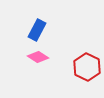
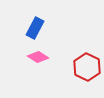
blue rectangle: moved 2 px left, 2 px up
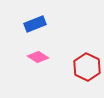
blue rectangle: moved 4 px up; rotated 40 degrees clockwise
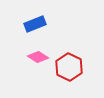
red hexagon: moved 18 px left
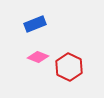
pink diamond: rotated 10 degrees counterclockwise
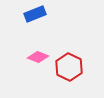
blue rectangle: moved 10 px up
